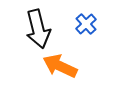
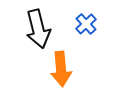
orange arrow: moved 1 px right, 3 px down; rotated 120 degrees counterclockwise
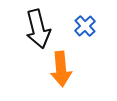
blue cross: moved 1 px left, 2 px down
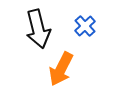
orange arrow: rotated 32 degrees clockwise
